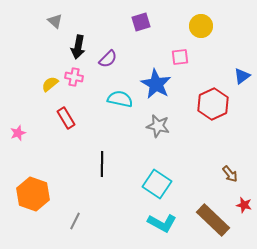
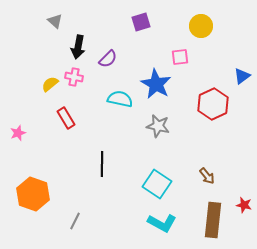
brown arrow: moved 23 px left, 2 px down
brown rectangle: rotated 52 degrees clockwise
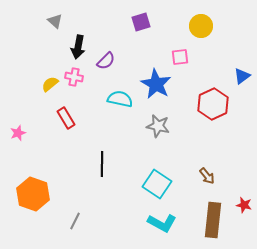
purple semicircle: moved 2 px left, 2 px down
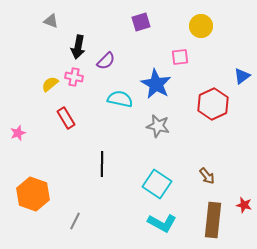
gray triangle: moved 4 px left; rotated 21 degrees counterclockwise
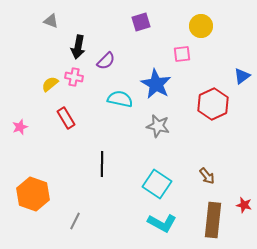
pink square: moved 2 px right, 3 px up
pink star: moved 2 px right, 6 px up
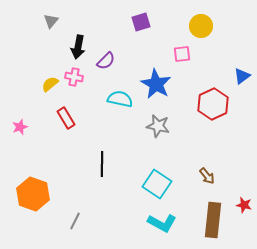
gray triangle: rotated 49 degrees clockwise
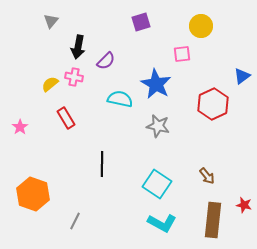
pink star: rotated 14 degrees counterclockwise
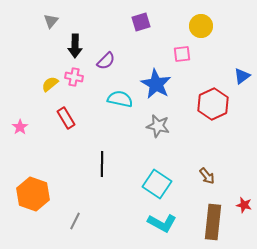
black arrow: moved 3 px left, 1 px up; rotated 10 degrees counterclockwise
brown rectangle: moved 2 px down
